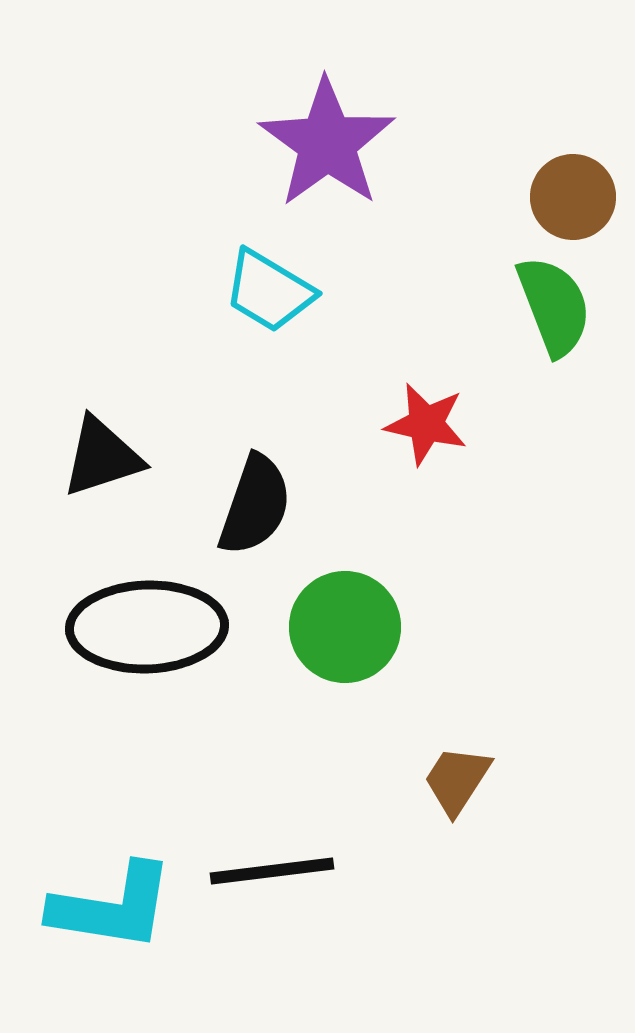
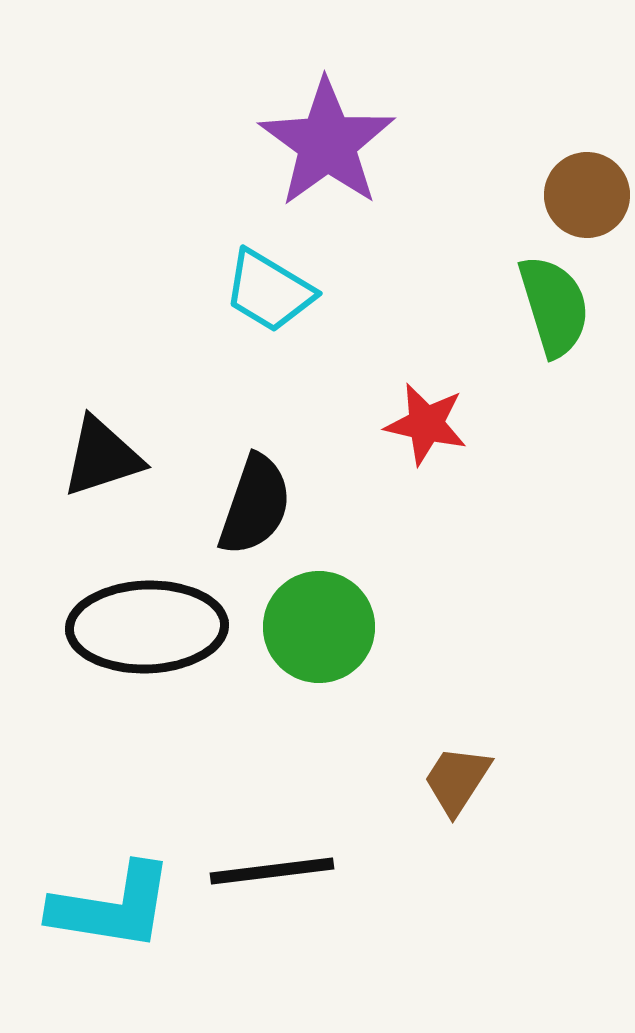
brown circle: moved 14 px right, 2 px up
green semicircle: rotated 4 degrees clockwise
green circle: moved 26 px left
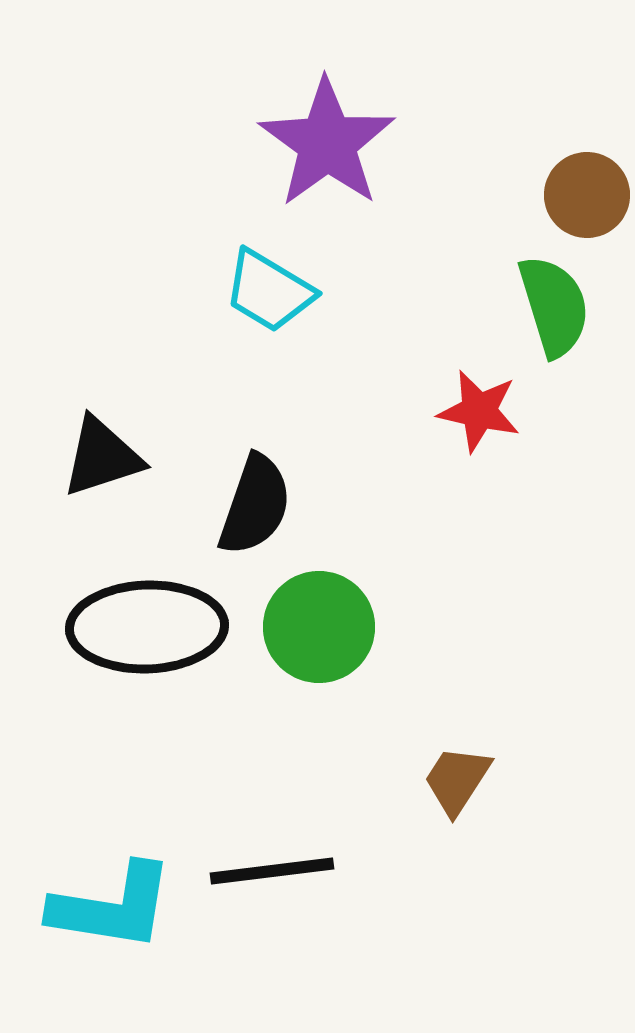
red star: moved 53 px right, 13 px up
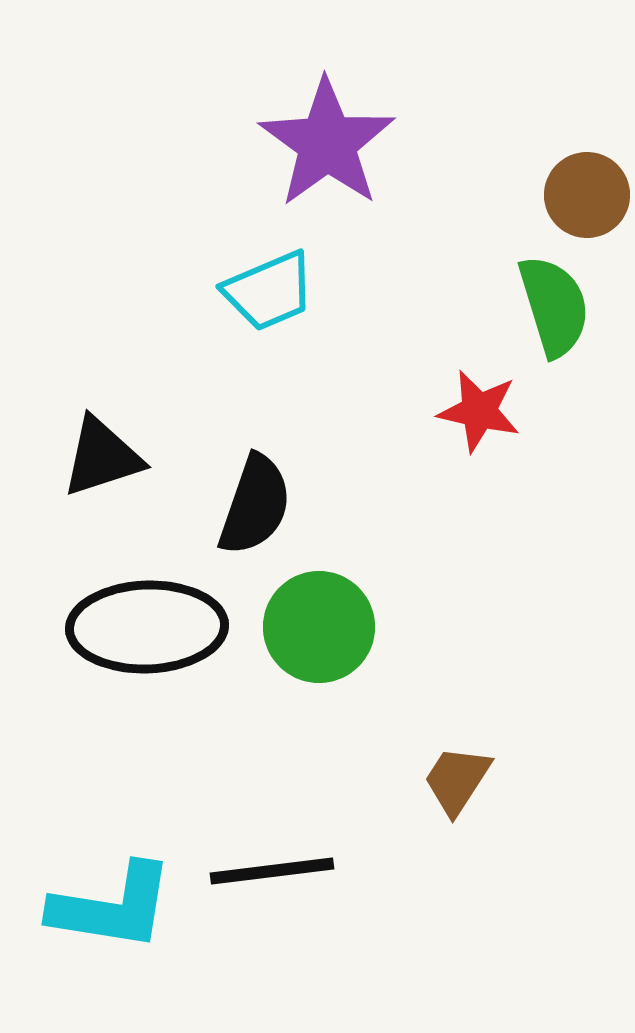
cyan trapezoid: rotated 54 degrees counterclockwise
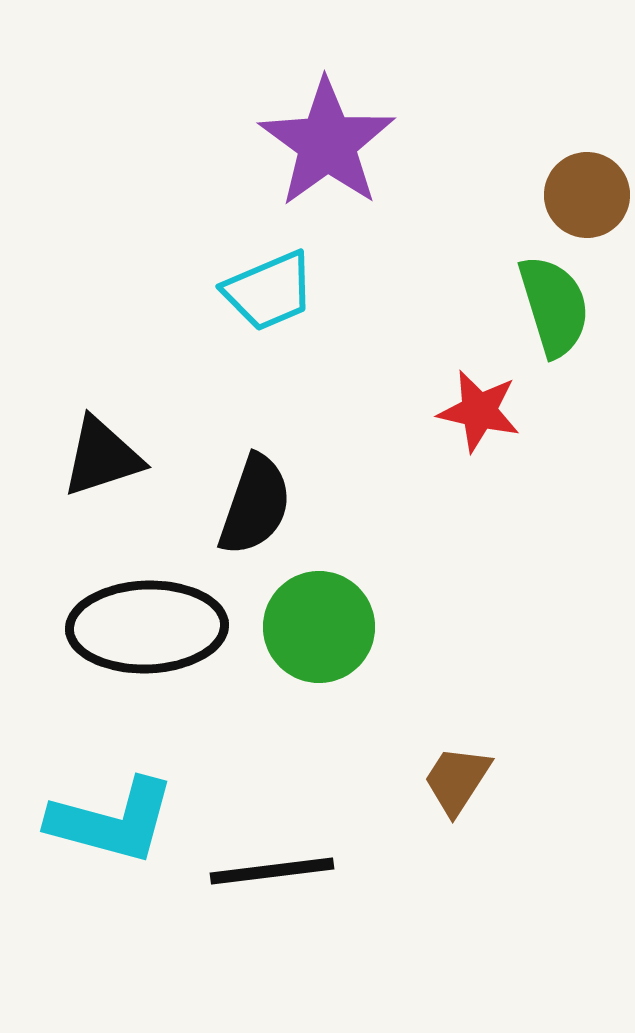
cyan L-shape: moved 86 px up; rotated 6 degrees clockwise
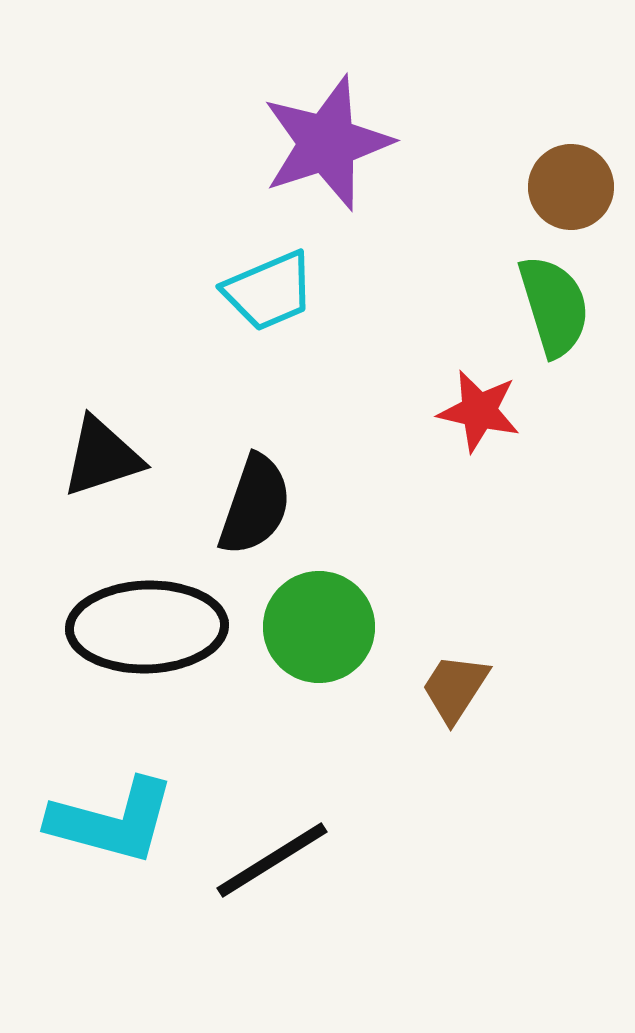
purple star: rotated 18 degrees clockwise
brown circle: moved 16 px left, 8 px up
brown trapezoid: moved 2 px left, 92 px up
black line: moved 11 px up; rotated 25 degrees counterclockwise
